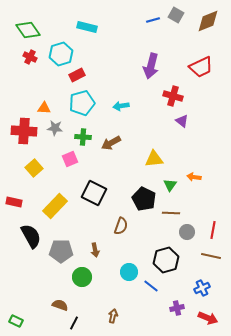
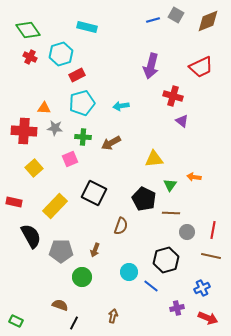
brown arrow at (95, 250): rotated 32 degrees clockwise
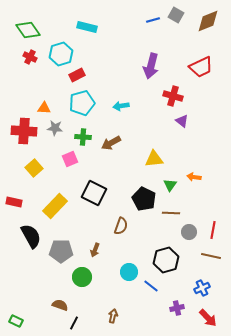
gray circle at (187, 232): moved 2 px right
red arrow at (208, 318): rotated 24 degrees clockwise
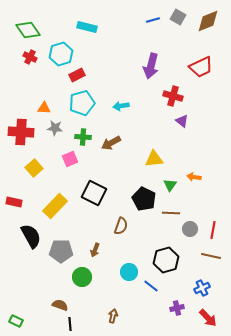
gray square at (176, 15): moved 2 px right, 2 px down
red cross at (24, 131): moved 3 px left, 1 px down
gray circle at (189, 232): moved 1 px right, 3 px up
black line at (74, 323): moved 4 px left, 1 px down; rotated 32 degrees counterclockwise
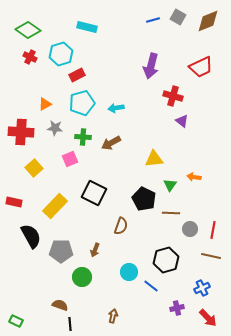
green diamond at (28, 30): rotated 20 degrees counterclockwise
cyan arrow at (121, 106): moved 5 px left, 2 px down
orange triangle at (44, 108): moved 1 px right, 4 px up; rotated 32 degrees counterclockwise
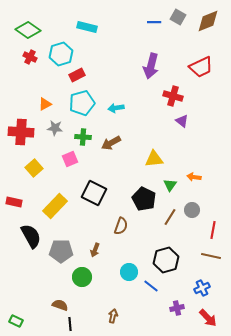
blue line at (153, 20): moved 1 px right, 2 px down; rotated 16 degrees clockwise
brown line at (171, 213): moved 1 px left, 4 px down; rotated 60 degrees counterclockwise
gray circle at (190, 229): moved 2 px right, 19 px up
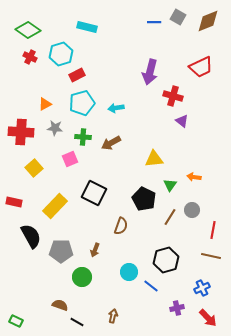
purple arrow at (151, 66): moved 1 px left, 6 px down
black line at (70, 324): moved 7 px right, 2 px up; rotated 56 degrees counterclockwise
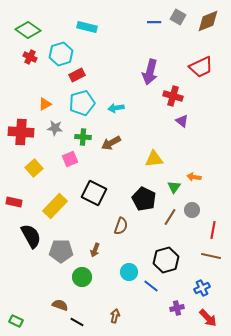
green triangle at (170, 185): moved 4 px right, 2 px down
brown arrow at (113, 316): moved 2 px right
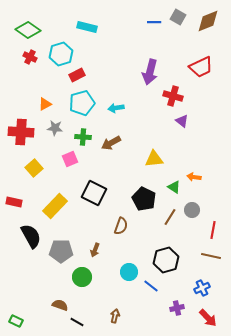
green triangle at (174, 187): rotated 32 degrees counterclockwise
